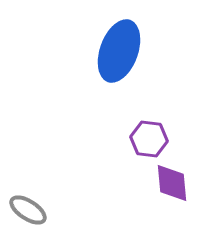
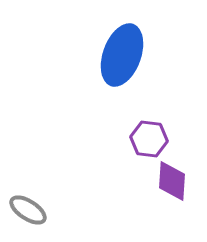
blue ellipse: moved 3 px right, 4 px down
purple diamond: moved 2 px up; rotated 9 degrees clockwise
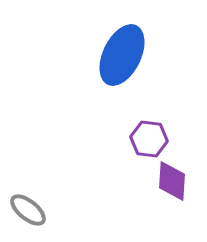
blue ellipse: rotated 6 degrees clockwise
gray ellipse: rotated 6 degrees clockwise
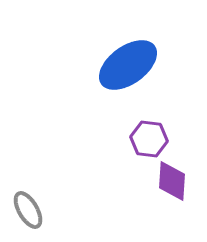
blue ellipse: moved 6 px right, 10 px down; rotated 28 degrees clockwise
gray ellipse: rotated 21 degrees clockwise
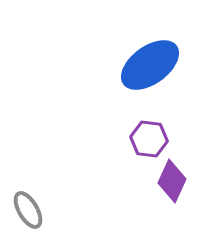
blue ellipse: moved 22 px right
purple diamond: rotated 21 degrees clockwise
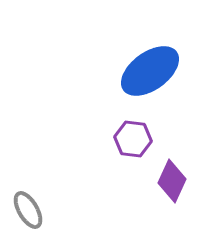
blue ellipse: moved 6 px down
purple hexagon: moved 16 px left
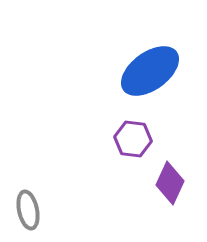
purple diamond: moved 2 px left, 2 px down
gray ellipse: rotated 18 degrees clockwise
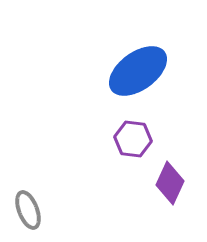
blue ellipse: moved 12 px left
gray ellipse: rotated 9 degrees counterclockwise
